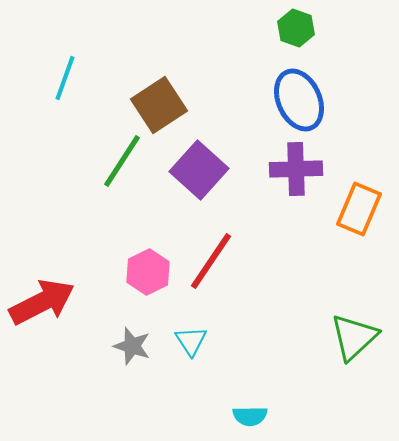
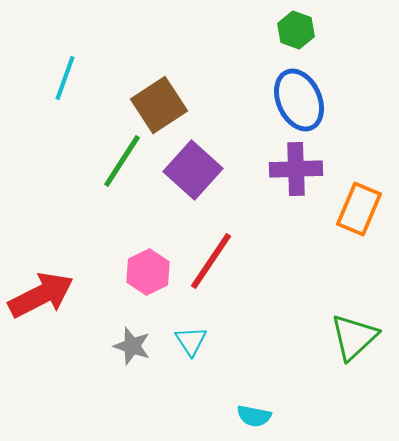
green hexagon: moved 2 px down
purple square: moved 6 px left
red arrow: moved 1 px left, 7 px up
cyan semicircle: moved 4 px right; rotated 12 degrees clockwise
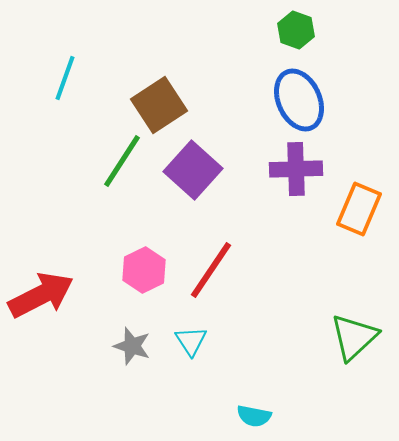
red line: moved 9 px down
pink hexagon: moved 4 px left, 2 px up
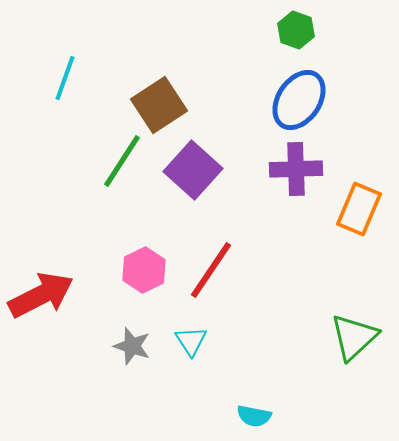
blue ellipse: rotated 58 degrees clockwise
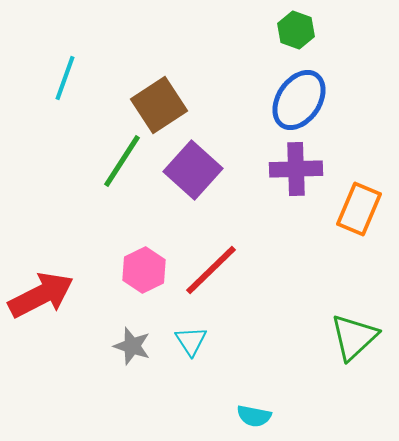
red line: rotated 12 degrees clockwise
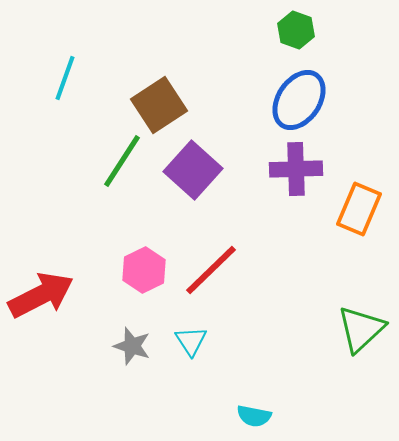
green triangle: moved 7 px right, 8 px up
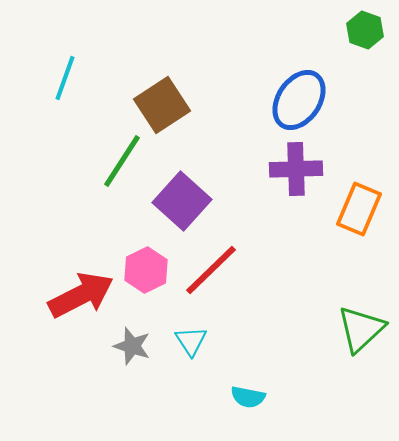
green hexagon: moved 69 px right
brown square: moved 3 px right
purple square: moved 11 px left, 31 px down
pink hexagon: moved 2 px right
red arrow: moved 40 px right
cyan semicircle: moved 6 px left, 19 px up
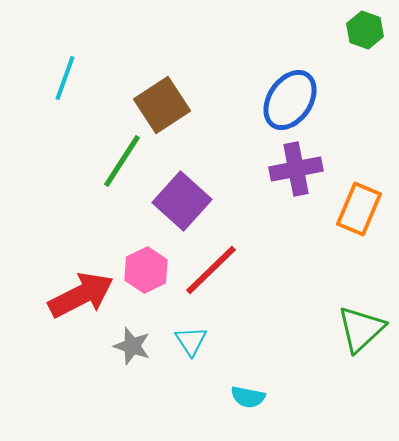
blue ellipse: moved 9 px left
purple cross: rotated 9 degrees counterclockwise
